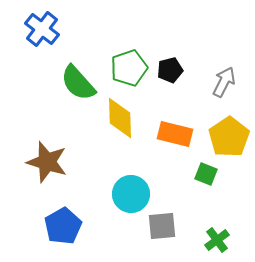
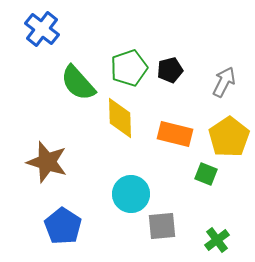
blue pentagon: rotated 9 degrees counterclockwise
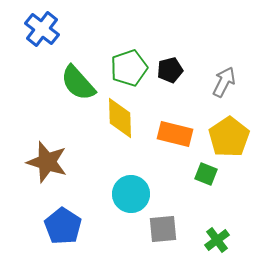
gray square: moved 1 px right, 3 px down
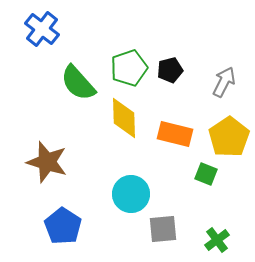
yellow diamond: moved 4 px right
